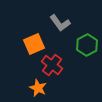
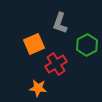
gray L-shape: rotated 55 degrees clockwise
red cross: moved 4 px right, 1 px up; rotated 20 degrees clockwise
orange star: rotated 18 degrees counterclockwise
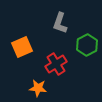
orange square: moved 12 px left, 3 px down
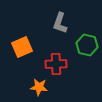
green hexagon: rotated 20 degrees counterclockwise
red cross: rotated 30 degrees clockwise
orange star: moved 1 px right, 1 px up
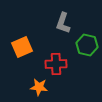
gray L-shape: moved 3 px right
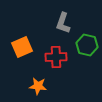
red cross: moved 7 px up
orange star: moved 1 px left, 1 px up
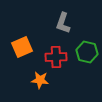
green hexagon: moved 7 px down
orange star: moved 2 px right, 6 px up
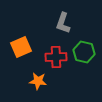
orange square: moved 1 px left
green hexagon: moved 3 px left
orange star: moved 2 px left, 1 px down
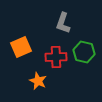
orange star: rotated 18 degrees clockwise
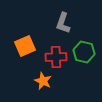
orange square: moved 4 px right, 1 px up
orange star: moved 5 px right
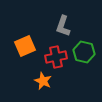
gray L-shape: moved 3 px down
red cross: rotated 10 degrees counterclockwise
